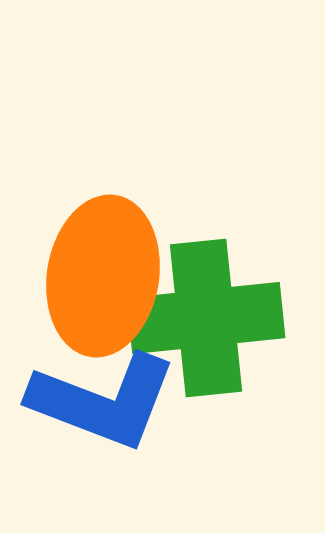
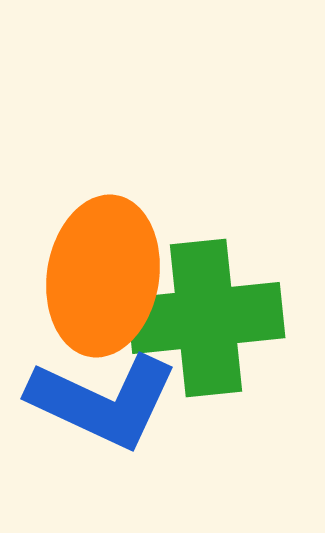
blue L-shape: rotated 4 degrees clockwise
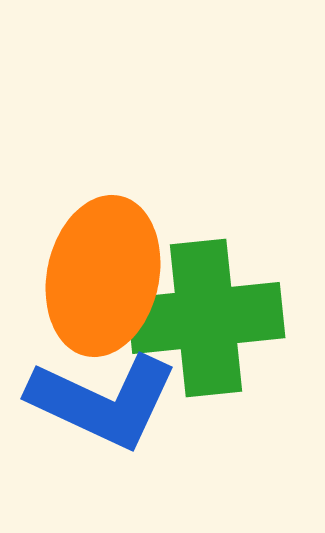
orange ellipse: rotated 3 degrees clockwise
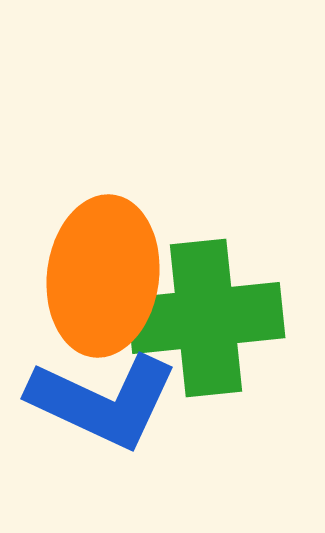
orange ellipse: rotated 5 degrees counterclockwise
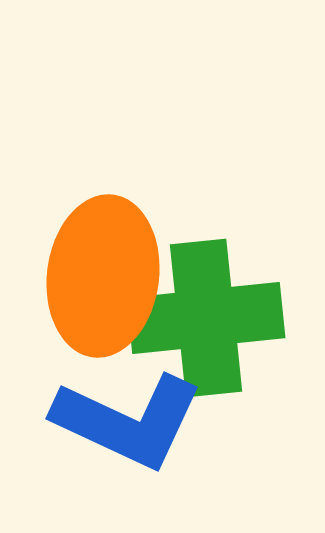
blue L-shape: moved 25 px right, 20 px down
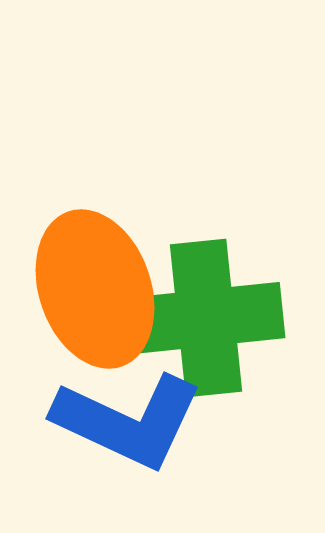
orange ellipse: moved 8 px left, 13 px down; rotated 26 degrees counterclockwise
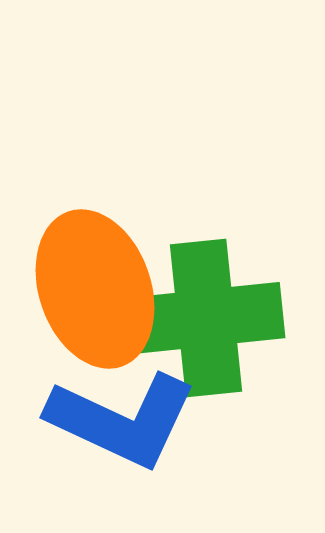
blue L-shape: moved 6 px left, 1 px up
